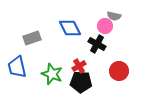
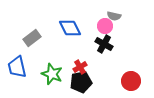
gray rectangle: rotated 18 degrees counterclockwise
black cross: moved 7 px right
red cross: moved 1 px right, 1 px down
red circle: moved 12 px right, 10 px down
black pentagon: rotated 15 degrees counterclockwise
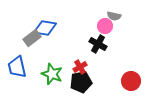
blue diamond: moved 25 px left; rotated 55 degrees counterclockwise
black cross: moved 6 px left
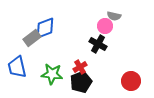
blue diamond: rotated 30 degrees counterclockwise
green star: rotated 15 degrees counterclockwise
black pentagon: rotated 10 degrees counterclockwise
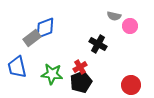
pink circle: moved 25 px right
red circle: moved 4 px down
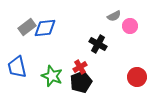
gray semicircle: rotated 40 degrees counterclockwise
blue diamond: rotated 15 degrees clockwise
gray rectangle: moved 5 px left, 11 px up
green star: moved 2 px down; rotated 15 degrees clockwise
red circle: moved 6 px right, 8 px up
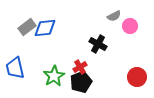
blue trapezoid: moved 2 px left, 1 px down
green star: moved 2 px right; rotated 20 degrees clockwise
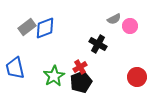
gray semicircle: moved 3 px down
blue diamond: rotated 15 degrees counterclockwise
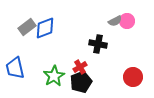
gray semicircle: moved 1 px right, 2 px down
pink circle: moved 3 px left, 5 px up
black cross: rotated 18 degrees counterclockwise
red circle: moved 4 px left
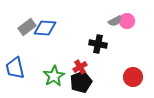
blue diamond: rotated 25 degrees clockwise
